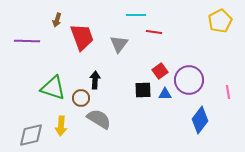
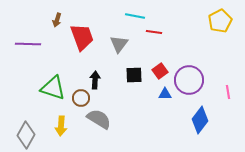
cyan line: moved 1 px left, 1 px down; rotated 12 degrees clockwise
purple line: moved 1 px right, 3 px down
black square: moved 9 px left, 15 px up
gray diamond: moved 5 px left; rotated 48 degrees counterclockwise
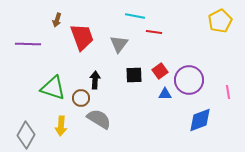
blue diamond: rotated 32 degrees clockwise
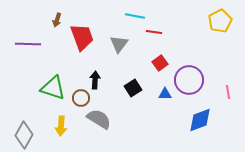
red square: moved 8 px up
black square: moved 1 px left, 13 px down; rotated 30 degrees counterclockwise
gray diamond: moved 2 px left
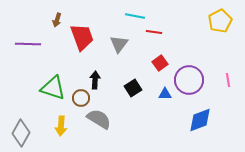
pink line: moved 12 px up
gray diamond: moved 3 px left, 2 px up
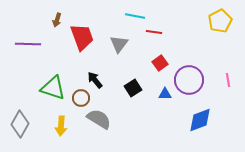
black arrow: rotated 42 degrees counterclockwise
gray diamond: moved 1 px left, 9 px up
